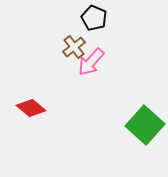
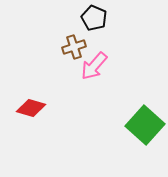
brown cross: rotated 20 degrees clockwise
pink arrow: moved 3 px right, 4 px down
red diamond: rotated 24 degrees counterclockwise
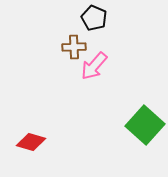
brown cross: rotated 15 degrees clockwise
red diamond: moved 34 px down
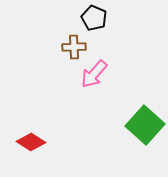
pink arrow: moved 8 px down
red diamond: rotated 16 degrees clockwise
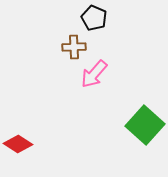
red diamond: moved 13 px left, 2 px down
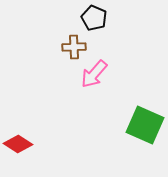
green square: rotated 18 degrees counterclockwise
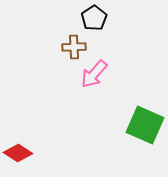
black pentagon: rotated 15 degrees clockwise
red diamond: moved 9 px down
